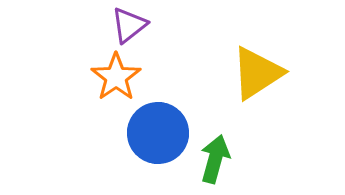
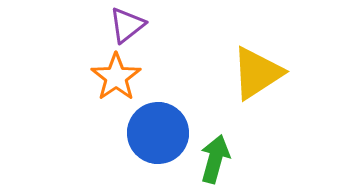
purple triangle: moved 2 px left
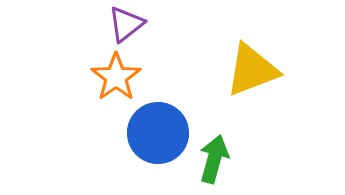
purple triangle: moved 1 px left, 1 px up
yellow triangle: moved 5 px left, 3 px up; rotated 12 degrees clockwise
green arrow: moved 1 px left
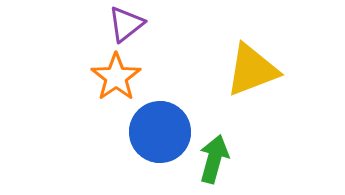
blue circle: moved 2 px right, 1 px up
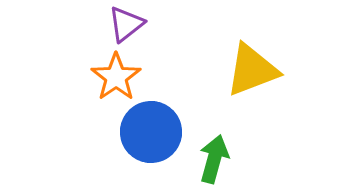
blue circle: moved 9 px left
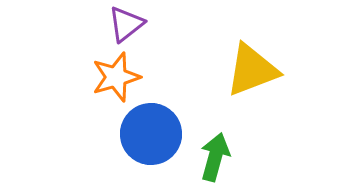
orange star: rotated 18 degrees clockwise
blue circle: moved 2 px down
green arrow: moved 1 px right, 2 px up
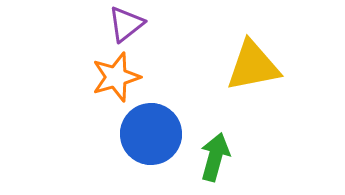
yellow triangle: moved 1 px right, 4 px up; rotated 10 degrees clockwise
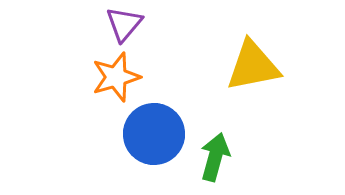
purple triangle: moved 2 px left; rotated 12 degrees counterclockwise
blue circle: moved 3 px right
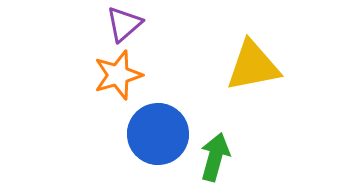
purple triangle: rotated 9 degrees clockwise
orange star: moved 2 px right, 2 px up
blue circle: moved 4 px right
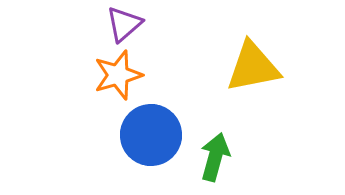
yellow triangle: moved 1 px down
blue circle: moved 7 px left, 1 px down
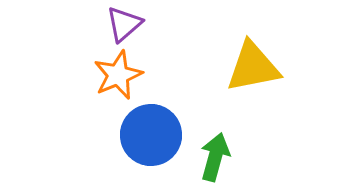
orange star: rotated 6 degrees counterclockwise
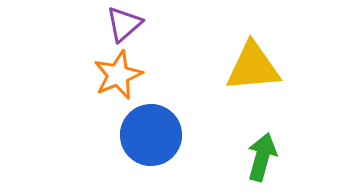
yellow triangle: rotated 6 degrees clockwise
green arrow: moved 47 px right
